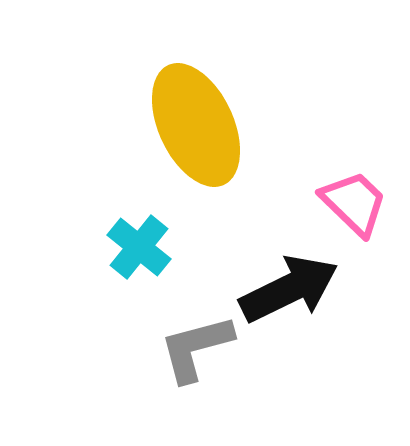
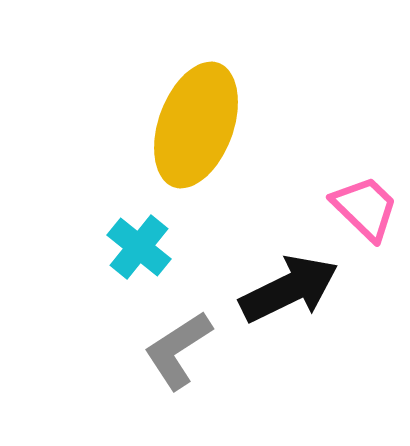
yellow ellipse: rotated 45 degrees clockwise
pink trapezoid: moved 11 px right, 5 px down
gray L-shape: moved 18 px left, 2 px down; rotated 18 degrees counterclockwise
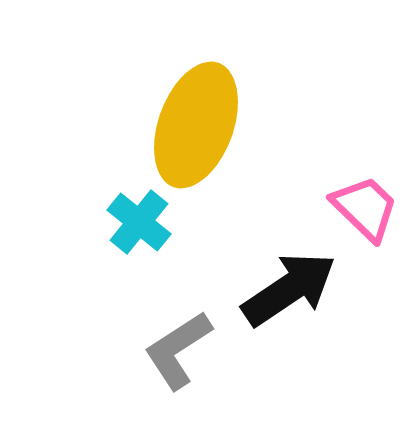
cyan cross: moved 25 px up
black arrow: rotated 8 degrees counterclockwise
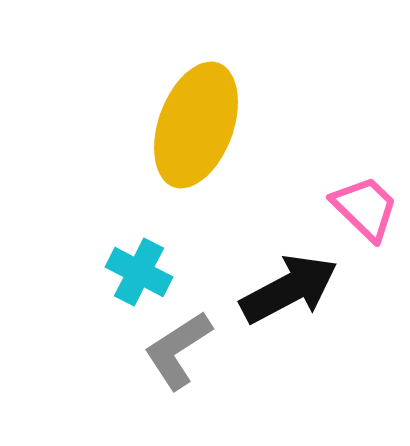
cyan cross: moved 50 px down; rotated 12 degrees counterclockwise
black arrow: rotated 6 degrees clockwise
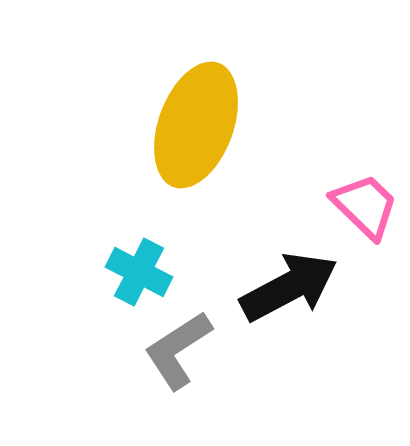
pink trapezoid: moved 2 px up
black arrow: moved 2 px up
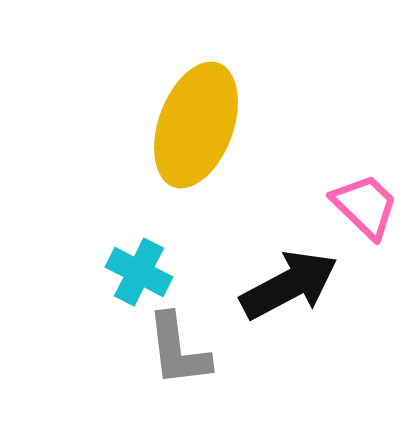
black arrow: moved 2 px up
gray L-shape: rotated 64 degrees counterclockwise
